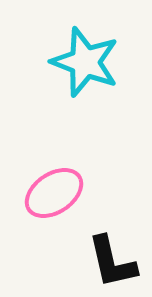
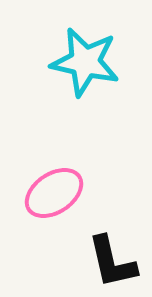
cyan star: rotated 8 degrees counterclockwise
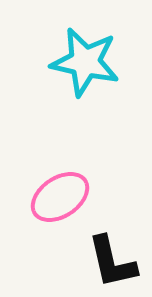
pink ellipse: moved 6 px right, 4 px down
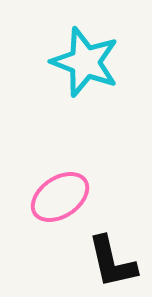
cyan star: rotated 8 degrees clockwise
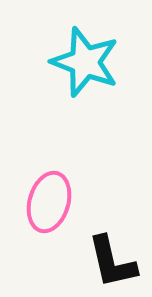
pink ellipse: moved 11 px left, 5 px down; rotated 40 degrees counterclockwise
